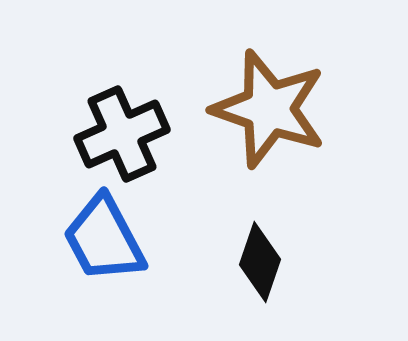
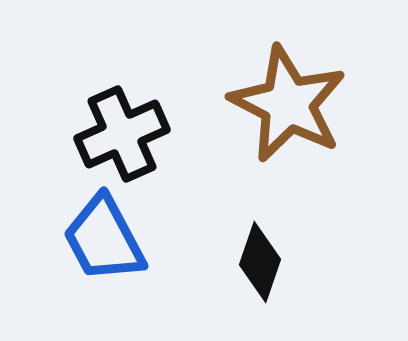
brown star: moved 19 px right, 5 px up; rotated 8 degrees clockwise
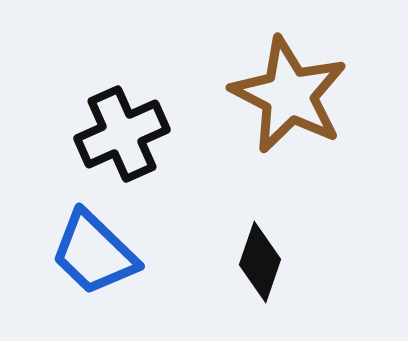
brown star: moved 1 px right, 9 px up
blue trapezoid: moved 10 px left, 14 px down; rotated 18 degrees counterclockwise
